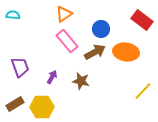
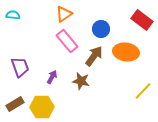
brown arrow: moved 1 px left, 4 px down; rotated 25 degrees counterclockwise
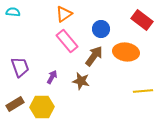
cyan semicircle: moved 3 px up
yellow line: rotated 42 degrees clockwise
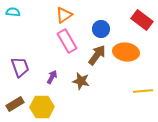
orange triangle: moved 1 px down
pink rectangle: rotated 10 degrees clockwise
brown arrow: moved 3 px right, 1 px up
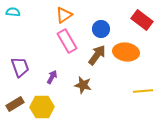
brown star: moved 2 px right, 4 px down
